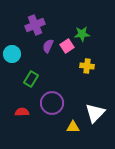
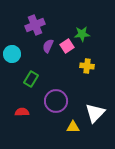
purple circle: moved 4 px right, 2 px up
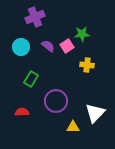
purple cross: moved 8 px up
purple semicircle: rotated 104 degrees clockwise
cyan circle: moved 9 px right, 7 px up
yellow cross: moved 1 px up
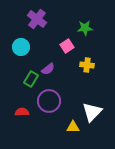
purple cross: moved 2 px right, 2 px down; rotated 30 degrees counterclockwise
green star: moved 3 px right, 6 px up
purple semicircle: moved 23 px down; rotated 104 degrees clockwise
purple circle: moved 7 px left
white triangle: moved 3 px left, 1 px up
